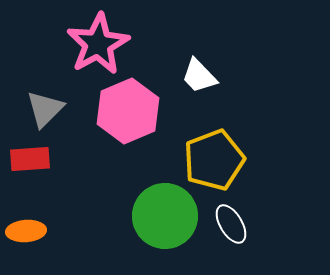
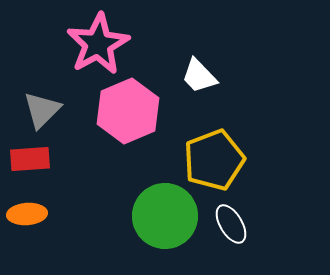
gray triangle: moved 3 px left, 1 px down
orange ellipse: moved 1 px right, 17 px up
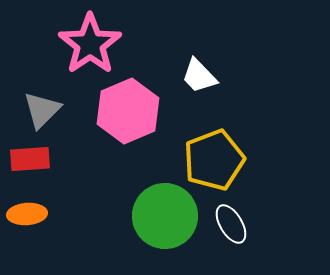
pink star: moved 8 px left; rotated 6 degrees counterclockwise
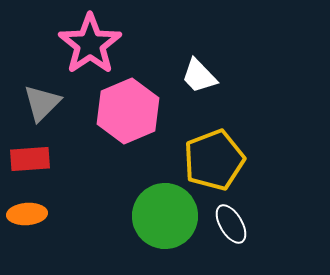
gray triangle: moved 7 px up
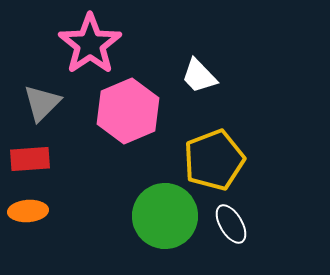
orange ellipse: moved 1 px right, 3 px up
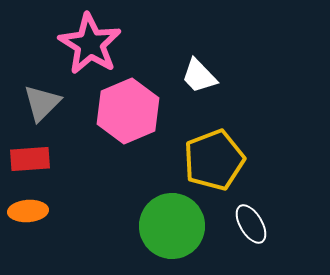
pink star: rotated 6 degrees counterclockwise
green circle: moved 7 px right, 10 px down
white ellipse: moved 20 px right
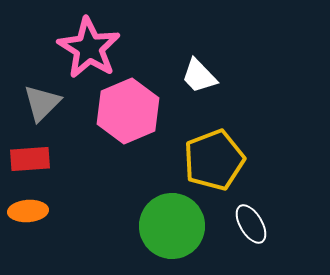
pink star: moved 1 px left, 4 px down
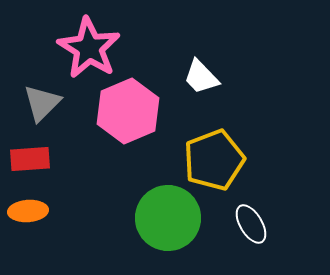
white trapezoid: moved 2 px right, 1 px down
green circle: moved 4 px left, 8 px up
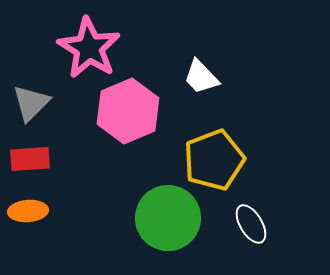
gray triangle: moved 11 px left
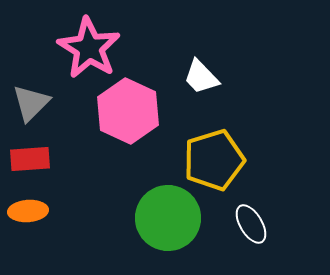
pink hexagon: rotated 12 degrees counterclockwise
yellow pentagon: rotated 4 degrees clockwise
